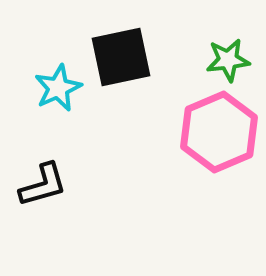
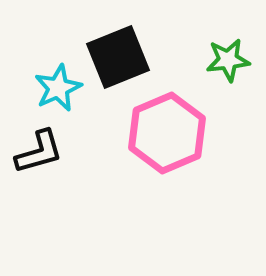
black square: moved 3 px left; rotated 10 degrees counterclockwise
pink hexagon: moved 52 px left, 1 px down
black L-shape: moved 4 px left, 33 px up
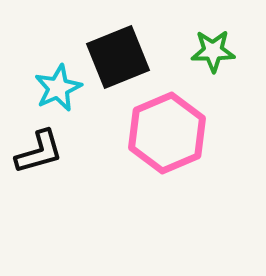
green star: moved 15 px left, 9 px up; rotated 6 degrees clockwise
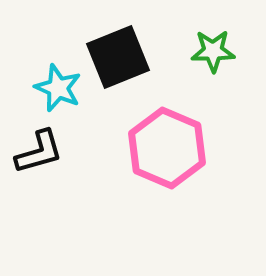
cyan star: rotated 24 degrees counterclockwise
pink hexagon: moved 15 px down; rotated 14 degrees counterclockwise
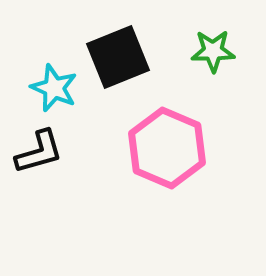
cyan star: moved 4 px left
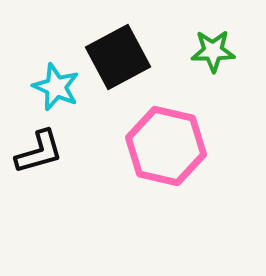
black square: rotated 6 degrees counterclockwise
cyan star: moved 2 px right, 1 px up
pink hexagon: moved 1 px left, 2 px up; rotated 10 degrees counterclockwise
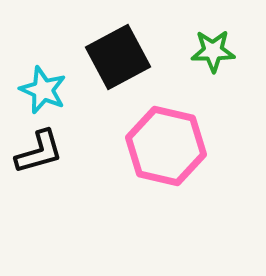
cyan star: moved 13 px left, 3 px down
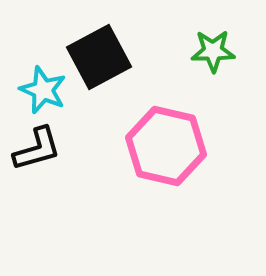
black square: moved 19 px left
black L-shape: moved 2 px left, 3 px up
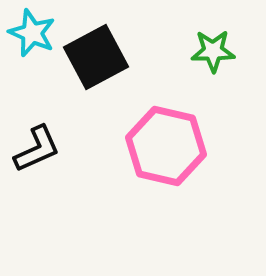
black square: moved 3 px left
cyan star: moved 11 px left, 57 px up
black L-shape: rotated 8 degrees counterclockwise
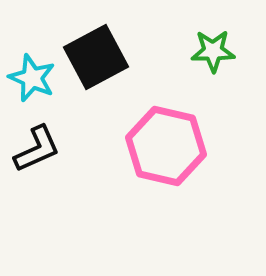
cyan star: moved 45 px down
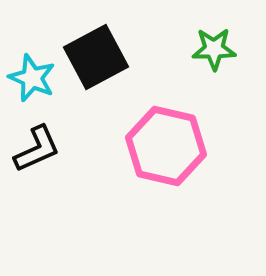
green star: moved 1 px right, 2 px up
